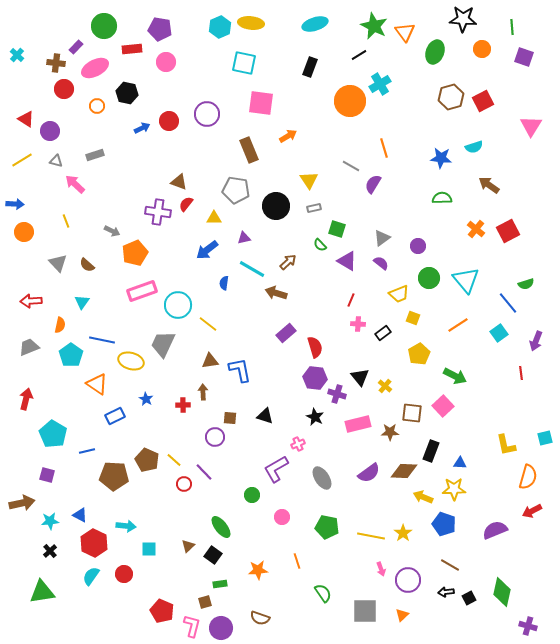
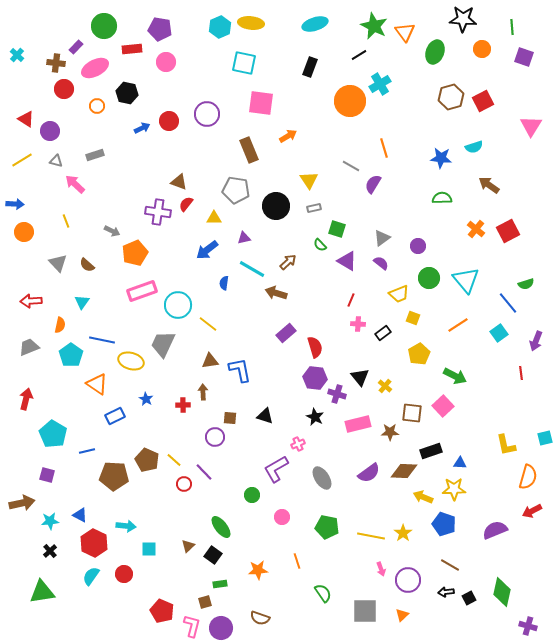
black rectangle at (431, 451): rotated 50 degrees clockwise
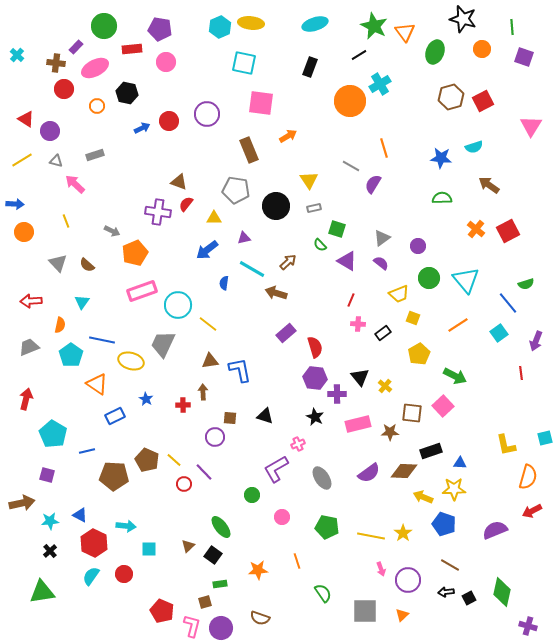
black star at (463, 19): rotated 12 degrees clockwise
purple cross at (337, 394): rotated 18 degrees counterclockwise
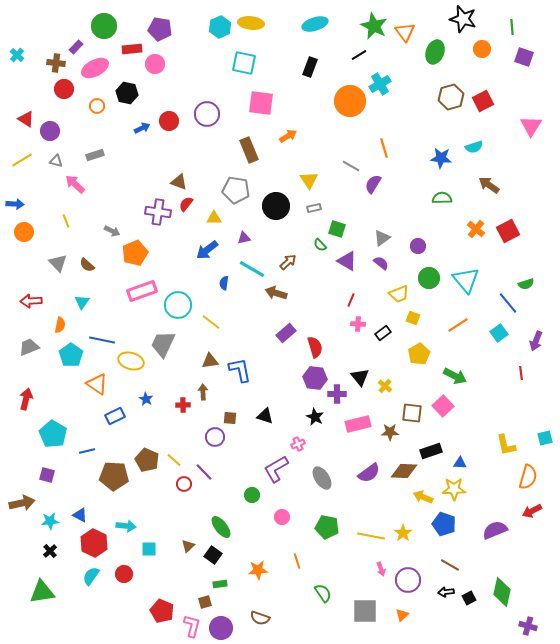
pink circle at (166, 62): moved 11 px left, 2 px down
yellow line at (208, 324): moved 3 px right, 2 px up
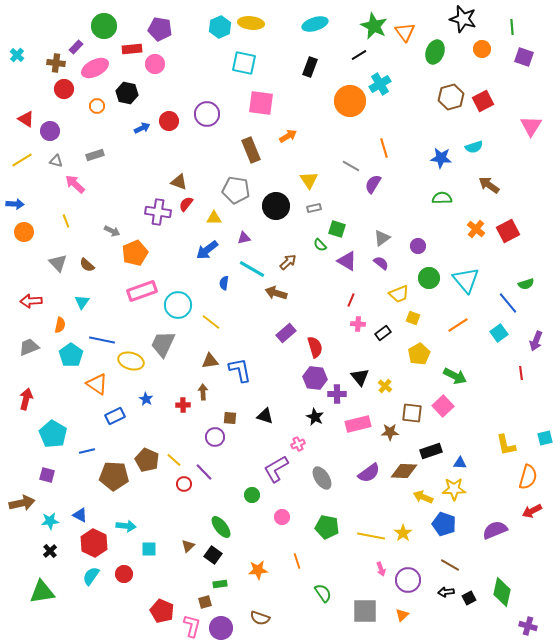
brown rectangle at (249, 150): moved 2 px right
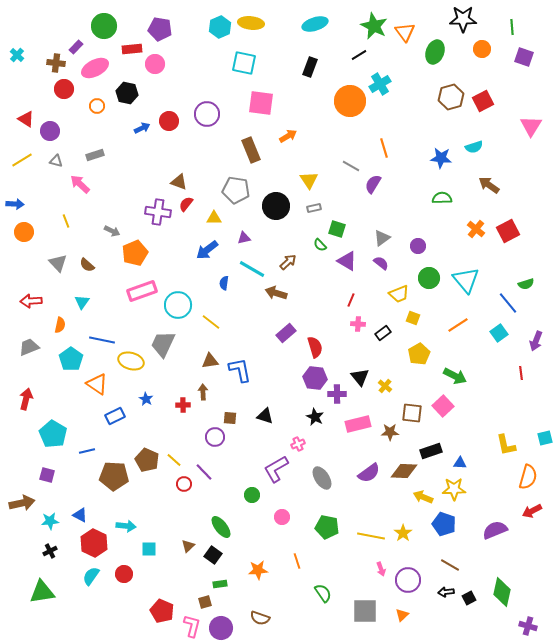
black star at (463, 19): rotated 16 degrees counterclockwise
pink arrow at (75, 184): moved 5 px right
cyan pentagon at (71, 355): moved 4 px down
black cross at (50, 551): rotated 16 degrees clockwise
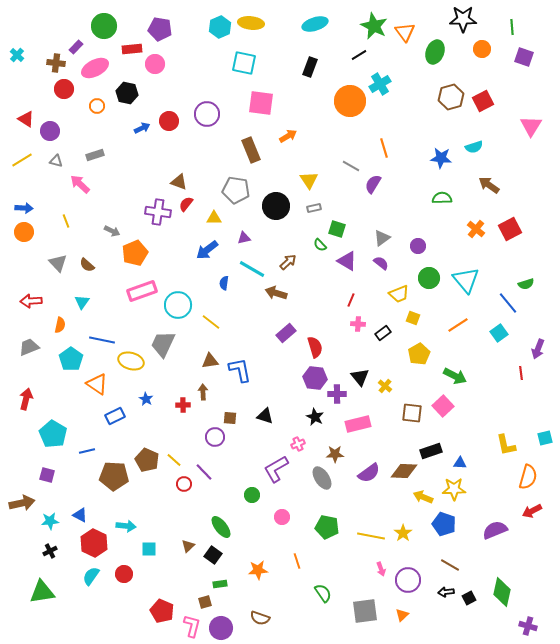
blue arrow at (15, 204): moved 9 px right, 4 px down
red square at (508, 231): moved 2 px right, 2 px up
purple arrow at (536, 341): moved 2 px right, 8 px down
brown star at (390, 432): moved 55 px left, 22 px down
gray square at (365, 611): rotated 8 degrees counterclockwise
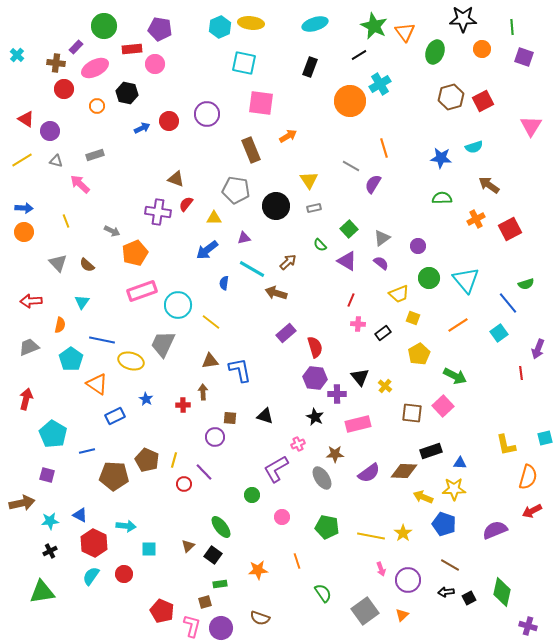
brown triangle at (179, 182): moved 3 px left, 3 px up
green square at (337, 229): moved 12 px right; rotated 30 degrees clockwise
orange cross at (476, 229): moved 10 px up; rotated 24 degrees clockwise
yellow line at (174, 460): rotated 63 degrees clockwise
gray square at (365, 611): rotated 28 degrees counterclockwise
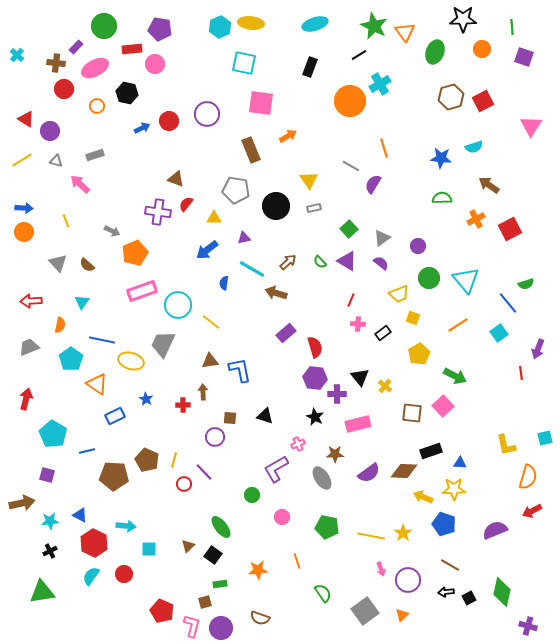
green semicircle at (320, 245): moved 17 px down
